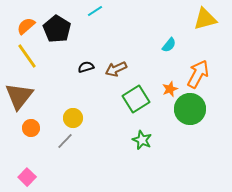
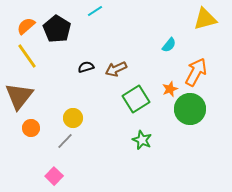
orange arrow: moved 2 px left, 2 px up
pink square: moved 27 px right, 1 px up
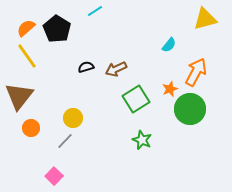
orange semicircle: moved 2 px down
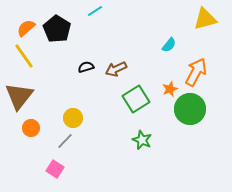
yellow line: moved 3 px left
pink square: moved 1 px right, 7 px up; rotated 12 degrees counterclockwise
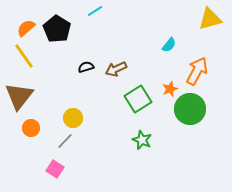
yellow triangle: moved 5 px right
orange arrow: moved 1 px right, 1 px up
green square: moved 2 px right
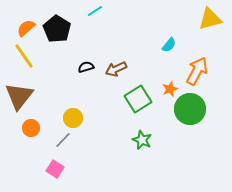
gray line: moved 2 px left, 1 px up
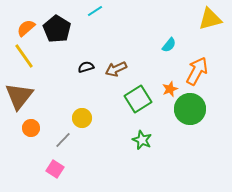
yellow circle: moved 9 px right
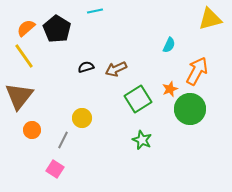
cyan line: rotated 21 degrees clockwise
cyan semicircle: rotated 14 degrees counterclockwise
orange circle: moved 1 px right, 2 px down
gray line: rotated 18 degrees counterclockwise
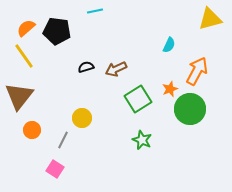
black pentagon: moved 2 px down; rotated 24 degrees counterclockwise
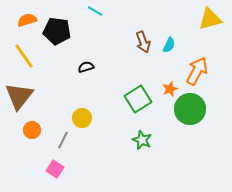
cyan line: rotated 42 degrees clockwise
orange semicircle: moved 1 px right, 8 px up; rotated 24 degrees clockwise
brown arrow: moved 27 px right, 27 px up; rotated 85 degrees counterclockwise
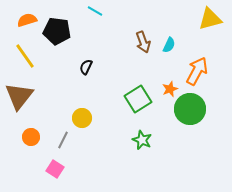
yellow line: moved 1 px right
black semicircle: rotated 49 degrees counterclockwise
orange circle: moved 1 px left, 7 px down
